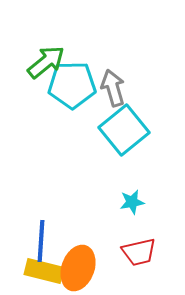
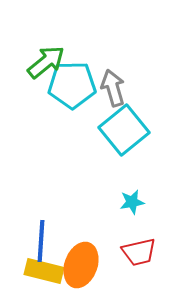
orange ellipse: moved 3 px right, 3 px up
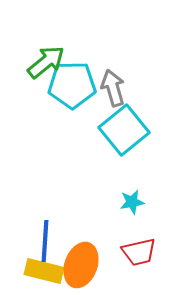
blue line: moved 4 px right
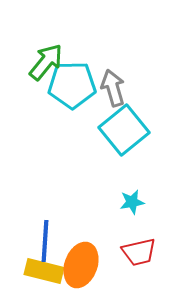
green arrow: rotated 12 degrees counterclockwise
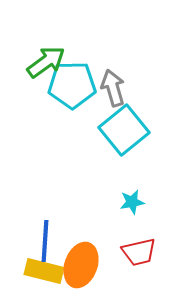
green arrow: rotated 15 degrees clockwise
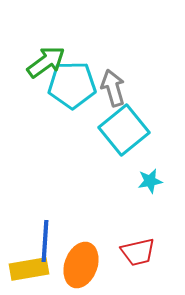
cyan star: moved 18 px right, 21 px up
red trapezoid: moved 1 px left
yellow rectangle: moved 15 px left, 2 px up; rotated 24 degrees counterclockwise
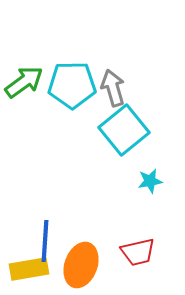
green arrow: moved 22 px left, 20 px down
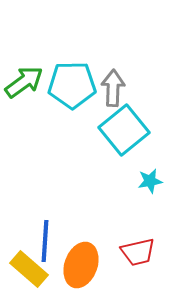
gray arrow: rotated 18 degrees clockwise
yellow rectangle: rotated 51 degrees clockwise
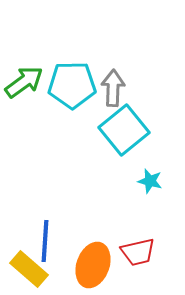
cyan star: rotated 25 degrees clockwise
orange ellipse: moved 12 px right
